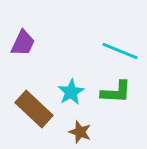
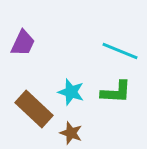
cyan star: rotated 24 degrees counterclockwise
brown star: moved 9 px left, 1 px down
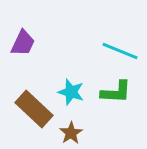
brown star: rotated 20 degrees clockwise
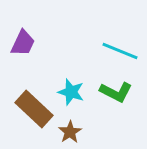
green L-shape: rotated 24 degrees clockwise
brown star: moved 1 px left, 1 px up
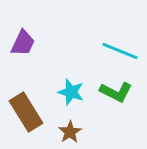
brown rectangle: moved 8 px left, 3 px down; rotated 15 degrees clockwise
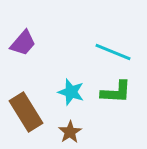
purple trapezoid: rotated 16 degrees clockwise
cyan line: moved 7 px left, 1 px down
green L-shape: rotated 24 degrees counterclockwise
